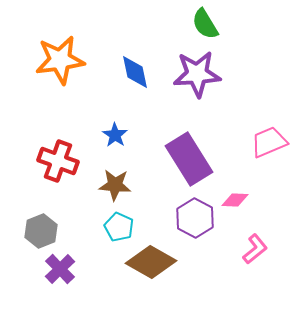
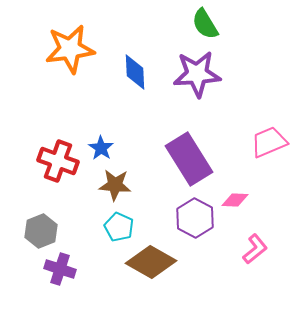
orange star: moved 10 px right, 11 px up
blue diamond: rotated 9 degrees clockwise
blue star: moved 14 px left, 13 px down
purple cross: rotated 28 degrees counterclockwise
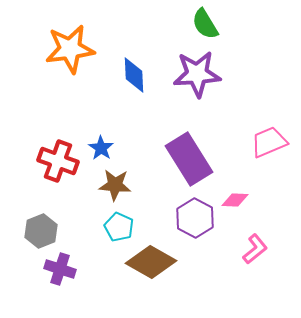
blue diamond: moved 1 px left, 3 px down
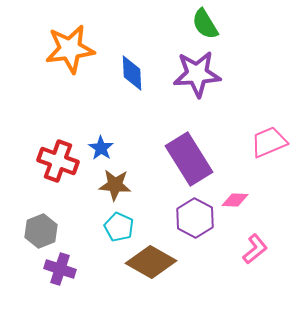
blue diamond: moved 2 px left, 2 px up
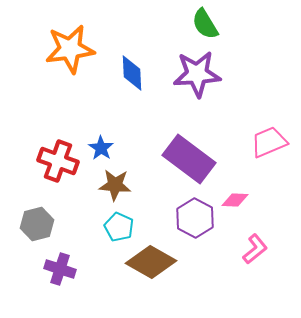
purple rectangle: rotated 21 degrees counterclockwise
gray hexagon: moved 4 px left, 7 px up; rotated 8 degrees clockwise
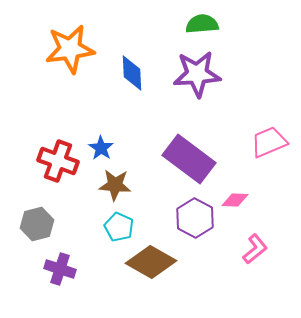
green semicircle: moved 3 px left; rotated 116 degrees clockwise
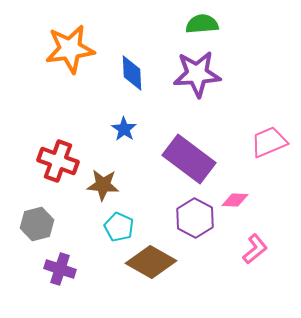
blue star: moved 23 px right, 19 px up
brown star: moved 12 px left
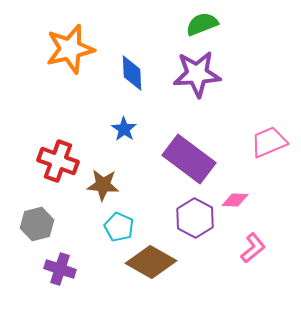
green semicircle: rotated 16 degrees counterclockwise
orange star: rotated 6 degrees counterclockwise
pink L-shape: moved 2 px left, 1 px up
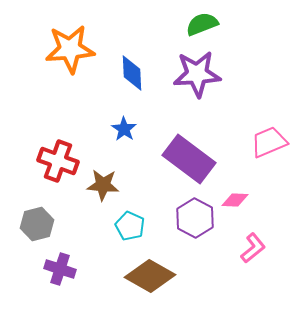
orange star: rotated 9 degrees clockwise
cyan pentagon: moved 11 px right, 1 px up
brown diamond: moved 1 px left, 14 px down
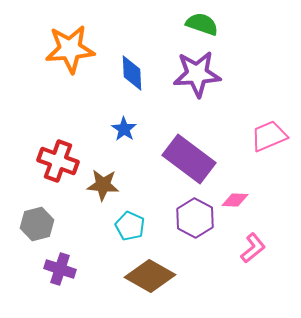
green semicircle: rotated 40 degrees clockwise
pink trapezoid: moved 6 px up
